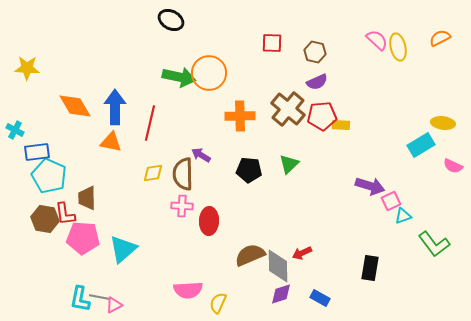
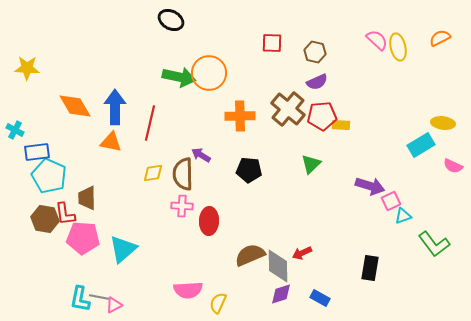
green triangle at (289, 164): moved 22 px right
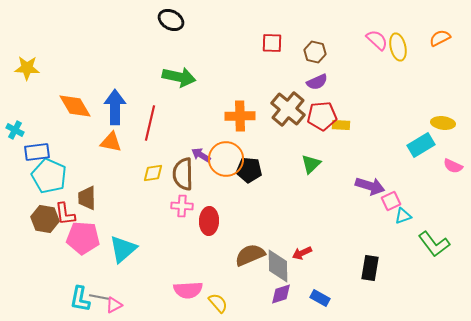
orange circle at (209, 73): moved 17 px right, 86 px down
yellow semicircle at (218, 303): rotated 115 degrees clockwise
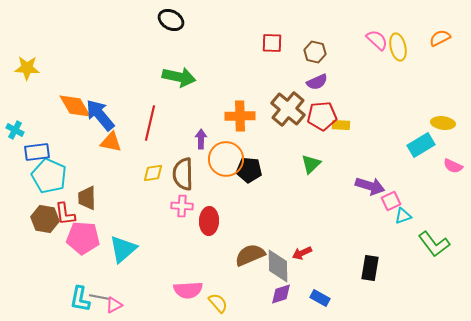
blue arrow at (115, 107): moved 15 px left, 8 px down; rotated 40 degrees counterclockwise
purple arrow at (201, 155): moved 16 px up; rotated 60 degrees clockwise
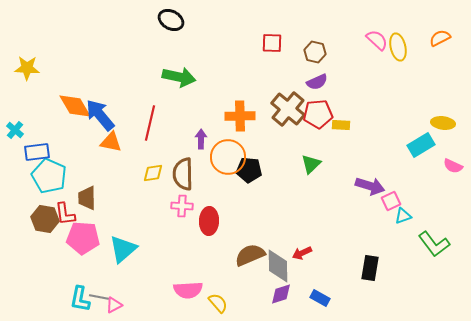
red pentagon at (322, 116): moved 4 px left, 2 px up
cyan cross at (15, 130): rotated 12 degrees clockwise
orange circle at (226, 159): moved 2 px right, 2 px up
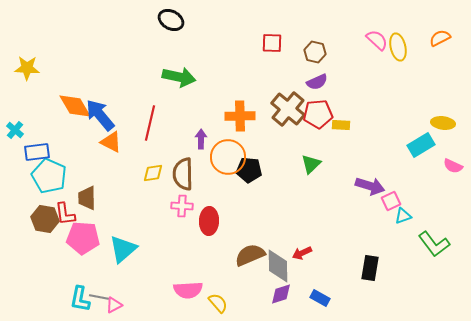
orange triangle at (111, 142): rotated 15 degrees clockwise
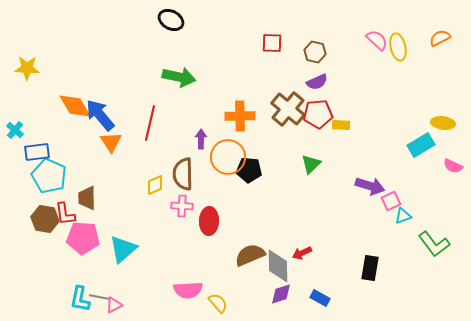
orange triangle at (111, 142): rotated 30 degrees clockwise
yellow diamond at (153, 173): moved 2 px right, 12 px down; rotated 15 degrees counterclockwise
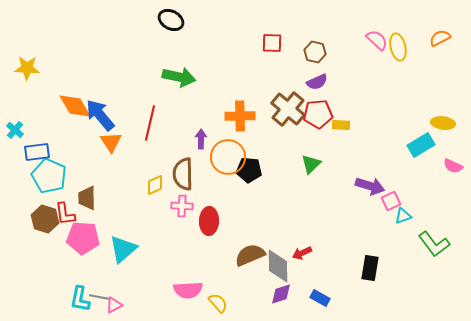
brown hexagon at (45, 219): rotated 8 degrees clockwise
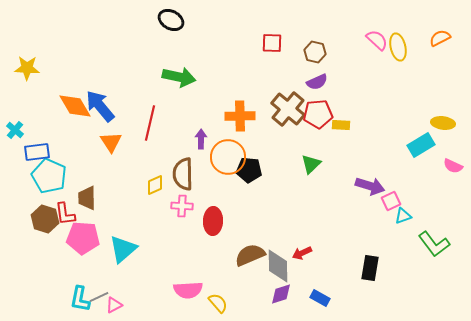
blue arrow at (100, 115): moved 9 px up
red ellipse at (209, 221): moved 4 px right
gray line at (99, 297): rotated 36 degrees counterclockwise
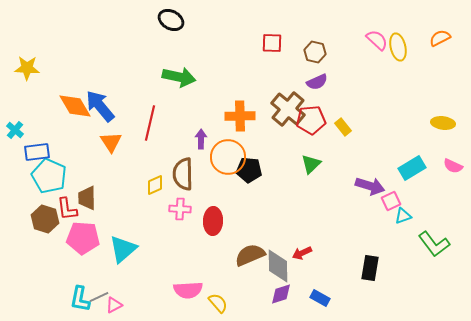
red pentagon at (318, 114): moved 7 px left, 6 px down
yellow rectangle at (341, 125): moved 2 px right, 2 px down; rotated 48 degrees clockwise
cyan rectangle at (421, 145): moved 9 px left, 23 px down
pink cross at (182, 206): moved 2 px left, 3 px down
red L-shape at (65, 214): moved 2 px right, 5 px up
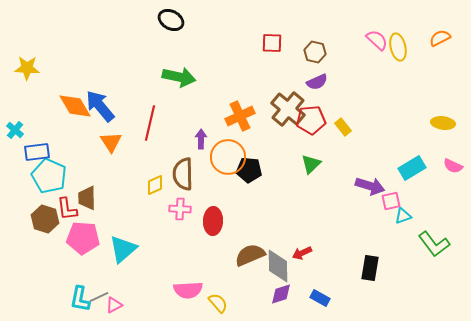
orange cross at (240, 116): rotated 24 degrees counterclockwise
pink square at (391, 201): rotated 12 degrees clockwise
